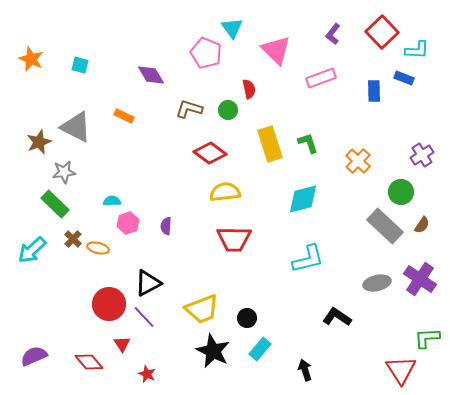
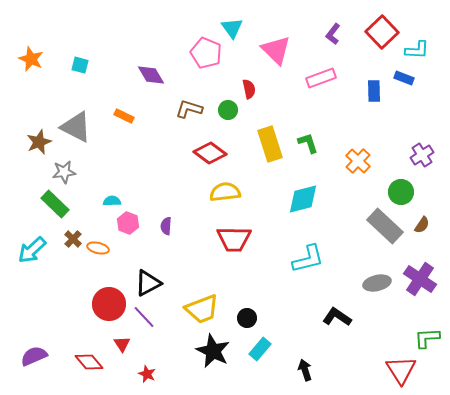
pink hexagon at (128, 223): rotated 20 degrees counterclockwise
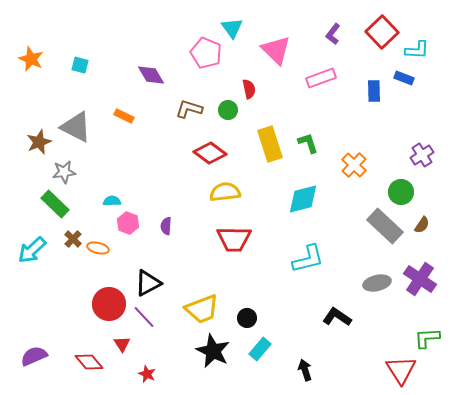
orange cross at (358, 161): moved 4 px left, 4 px down
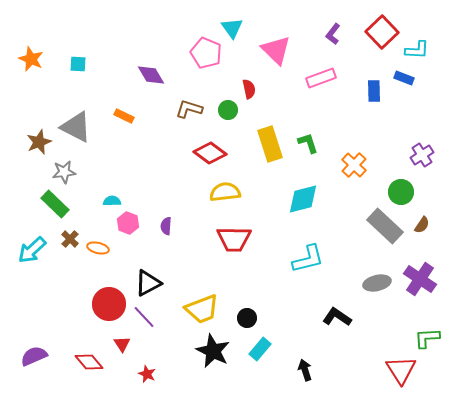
cyan square at (80, 65): moved 2 px left, 1 px up; rotated 12 degrees counterclockwise
brown cross at (73, 239): moved 3 px left
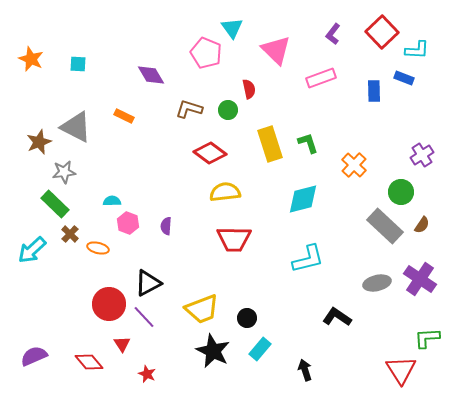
brown cross at (70, 239): moved 5 px up
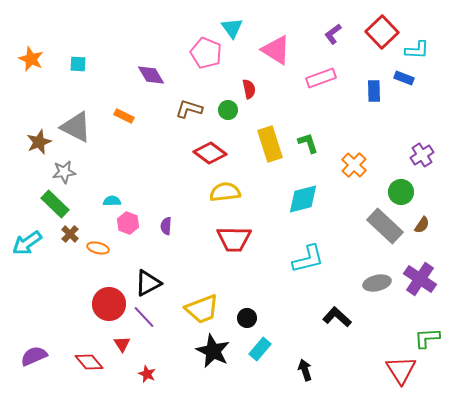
purple L-shape at (333, 34): rotated 15 degrees clockwise
pink triangle at (276, 50): rotated 12 degrees counterclockwise
cyan arrow at (32, 250): moved 5 px left, 7 px up; rotated 8 degrees clockwise
black L-shape at (337, 317): rotated 8 degrees clockwise
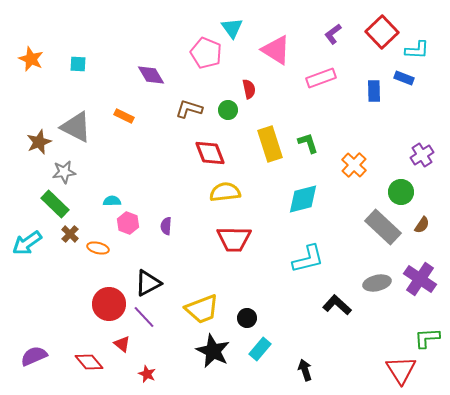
red diamond at (210, 153): rotated 32 degrees clockwise
gray rectangle at (385, 226): moved 2 px left, 1 px down
black L-shape at (337, 317): moved 12 px up
red triangle at (122, 344): rotated 18 degrees counterclockwise
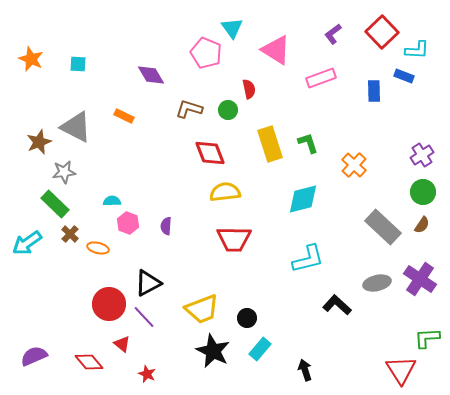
blue rectangle at (404, 78): moved 2 px up
green circle at (401, 192): moved 22 px right
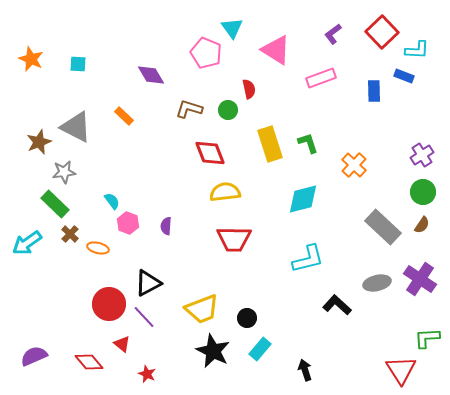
orange rectangle at (124, 116): rotated 18 degrees clockwise
cyan semicircle at (112, 201): rotated 54 degrees clockwise
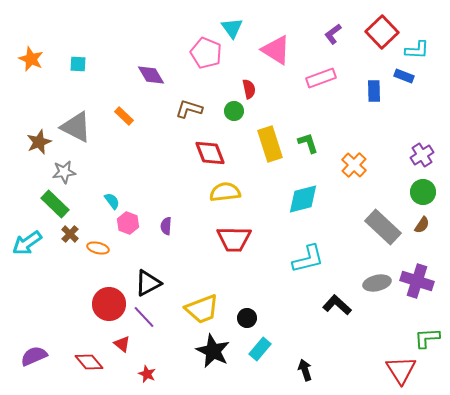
green circle at (228, 110): moved 6 px right, 1 px down
purple cross at (420, 279): moved 3 px left, 2 px down; rotated 16 degrees counterclockwise
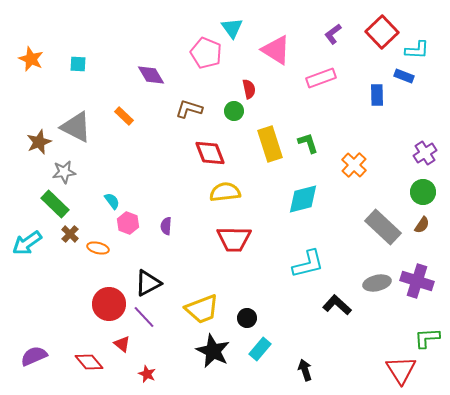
blue rectangle at (374, 91): moved 3 px right, 4 px down
purple cross at (422, 155): moved 3 px right, 2 px up
cyan L-shape at (308, 259): moved 5 px down
